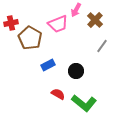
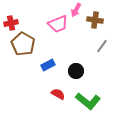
brown cross: rotated 35 degrees counterclockwise
brown pentagon: moved 7 px left, 6 px down
green L-shape: moved 4 px right, 2 px up
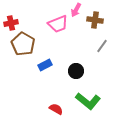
blue rectangle: moved 3 px left
red semicircle: moved 2 px left, 15 px down
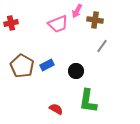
pink arrow: moved 1 px right, 1 px down
brown pentagon: moved 1 px left, 22 px down
blue rectangle: moved 2 px right
green L-shape: rotated 60 degrees clockwise
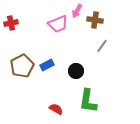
brown pentagon: rotated 15 degrees clockwise
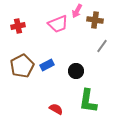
red cross: moved 7 px right, 3 px down
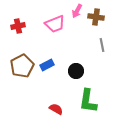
brown cross: moved 1 px right, 3 px up
pink trapezoid: moved 3 px left
gray line: moved 1 px up; rotated 48 degrees counterclockwise
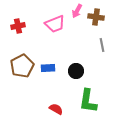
blue rectangle: moved 1 px right, 3 px down; rotated 24 degrees clockwise
